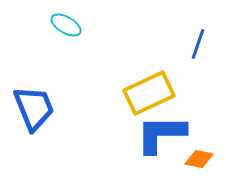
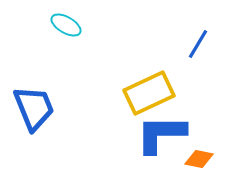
blue line: rotated 12 degrees clockwise
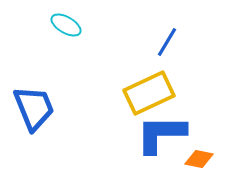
blue line: moved 31 px left, 2 px up
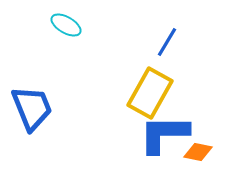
yellow rectangle: moved 1 px right; rotated 36 degrees counterclockwise
blue trapezoid: moved 2 px left
blue L-shape: moved 3 px right
orange diamond: moved 1 px left, 7 px up
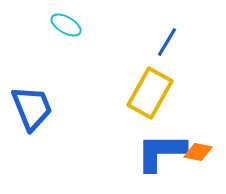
blue L-shape: moved 3 px left, 18 px down
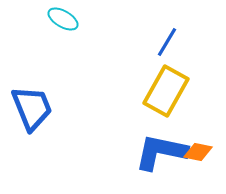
cyan ellipse: moved 3 px left, 6 px up
yellow rectangle: moved 16 px right, 2 px up
blue L-shape: rotated 12 degrees clockwise
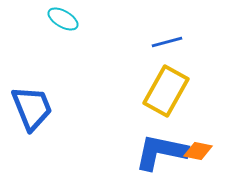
blue line: rotated 44 degrees clockwise
orange diamond: moved 1 px up
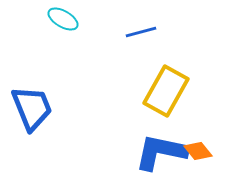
blue line: moved 26 px left, 10 px up
orange diamond: rotated 40 degrees clockwise
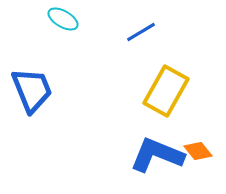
blue line: rotated 16 degrees counterclockwise
blue trapezoid: moved 18 px up
blue L-shape: moved 4 px left, 3 px down; rotated 10 degrees clockwise
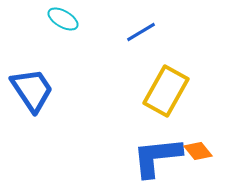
blue trapezoid: rotated 12 degrees counterclockwise
blue L-shape: moved 2 px down; rotated 28 degrees counterclockwise
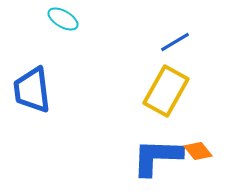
blue line: moved 34 px right, 10 px down
blue trapezoid: rotated 153 degrees counterclockwise
blue L-shape: rotated 8 degrees clockwise
